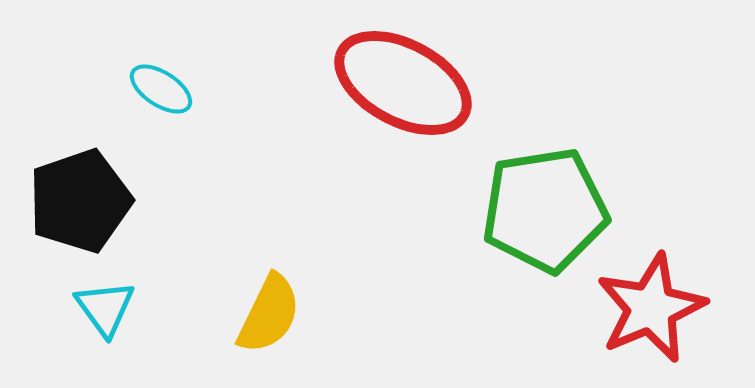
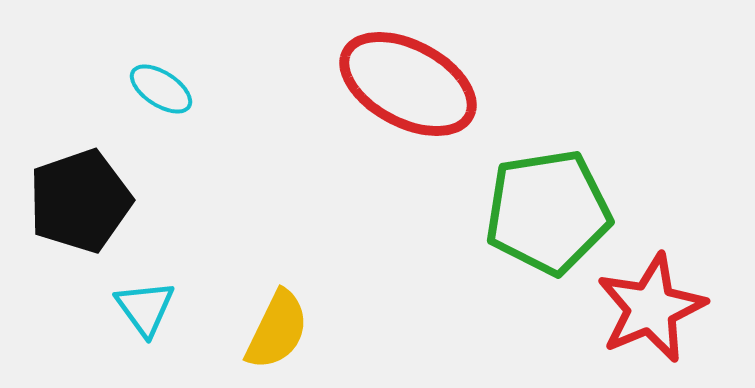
red ellipse: moved 5 px right, 1 px down
green pentagon: moved 3 px right, 2 px down
cyan triangle: moved 40 px right
yellow semicircle: moved 8 px right, 16 px down
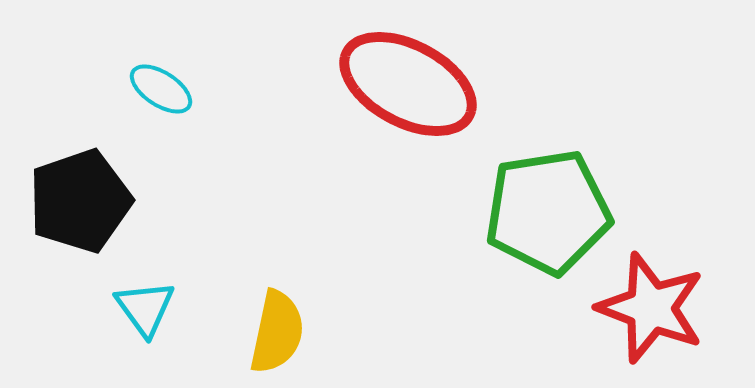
red star: rotated 28 degrees counterclockwise
yellow semicircle: moved 2 px down; rotated 14 degrees counterclockwise
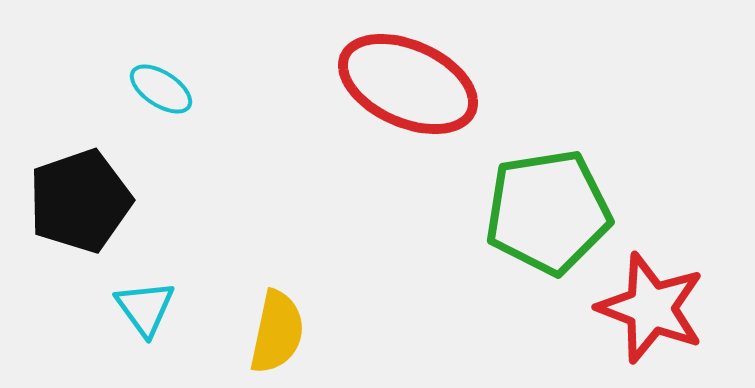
red ellipse: rotated 4 degrees counterclockwise
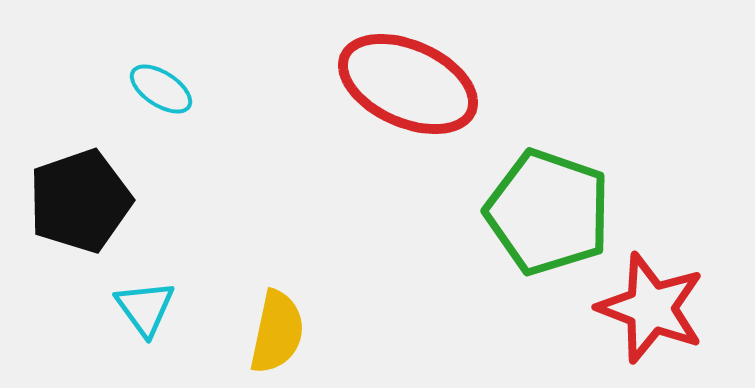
green pentagon: rotated 28 degrees clockwise
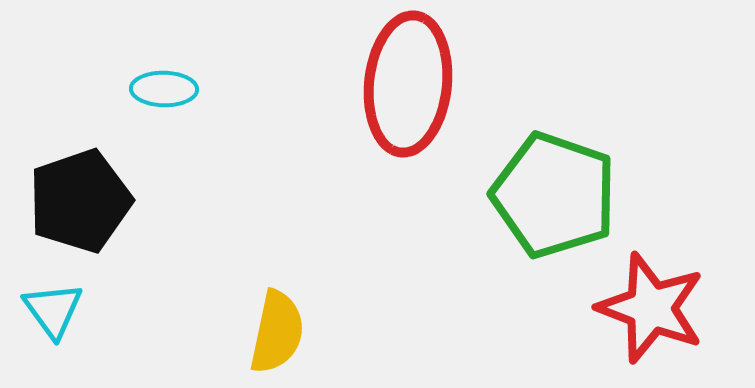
red ellipse: rotated 72 degrees clockwise
cyan ellipse: moved 3 px right; rotated 32 degrees counterclockwise
green pentagon: moved 6 px right, 17 px up
cyan triangle: moved 92 px left, 2 px down
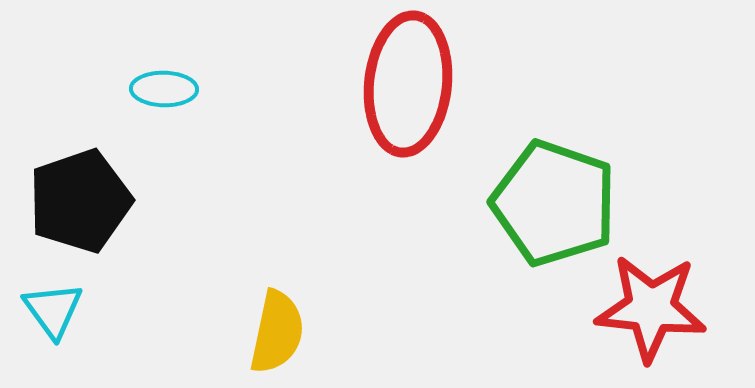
green pentagon: moved 8 px down
red star: rotated 15 degrees counterclockwise
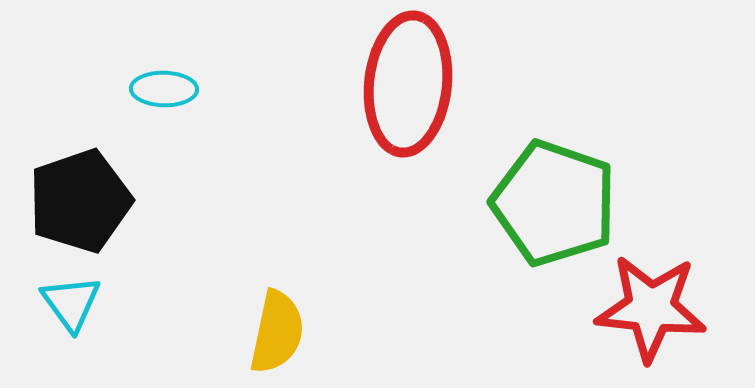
cyan triangle: moved 18 px right, 7 px up
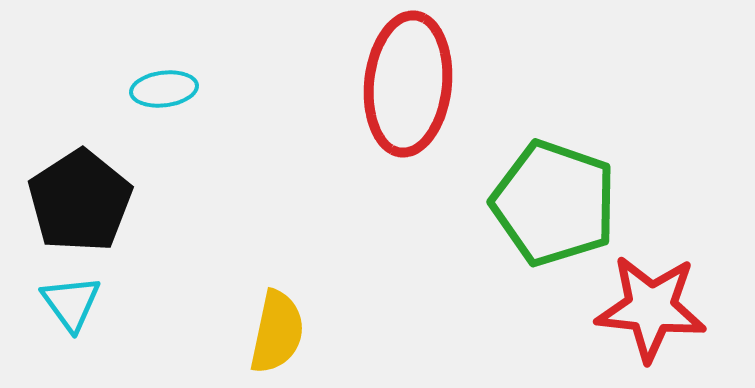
cyan ellipse: rotated 8 degrees counterclockwise
black pentagon: rotated 14 degrees counterclockwise
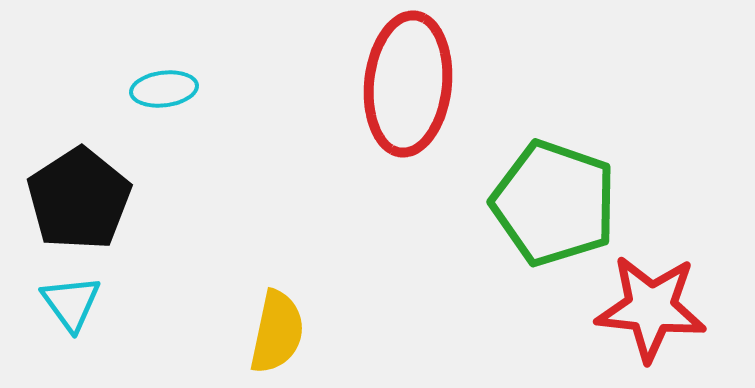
black pentagon: moved 1 px left, 2 px up
